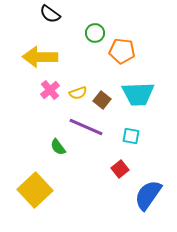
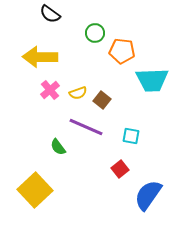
cyan trapezoid: moved 14 px right, 14 px up
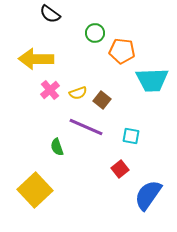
yellow arrow: moved 4 px left, 2 px down
green semicircle: moved 1 px left; rotated 18 degrees clockwise
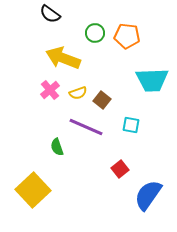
orange pentagon: moved 5 px right, 15 px up
yellow arrow: moved 27 px right, 1 px up; rotated 20 degrees clockwise
cyan square: moved 11 px up
yellow square: moved 2 px left
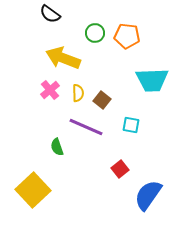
yellow semicircle: rotated 72 degrees counterclockwise
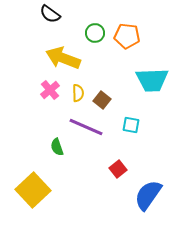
red square: moved 2 px left
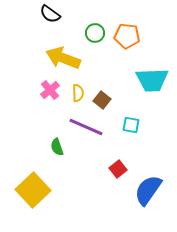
blue semicircle: moved 5 px up
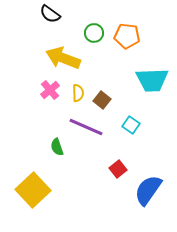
green circle: moved 1 px left
cyan square: rotated 24 degrees clockwise
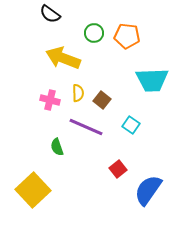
pink cross: moved 10 px down; rotated 36 degrees counterclockwise
